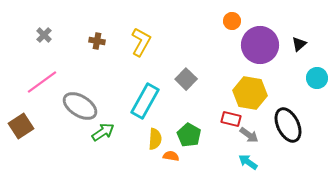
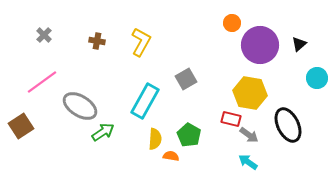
orange circle: moved 2 px down
gray square: rotated 15 degrees clockwise
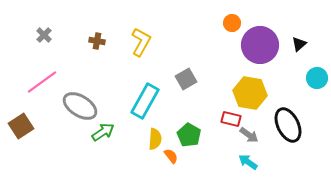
orange semicircle: rotated 42 degrees clockwise
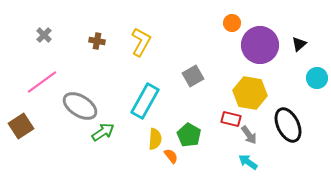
gray square: moved 7 px right, 3 px up
gray arrow: rotated 18 degrees clockwise
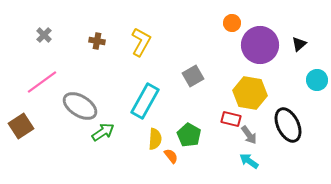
cyan circle: moved 2 px down
cyan arrow: moved 1 px right, 1 px up
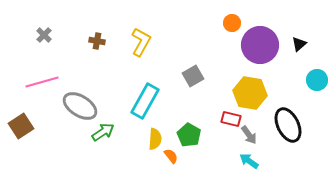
pink line: rotated 20 degrees clockwise
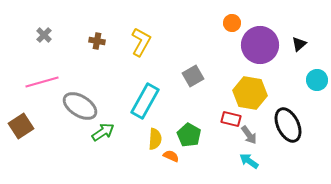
orange semicircle: rotated 28 degrees counterclockwise
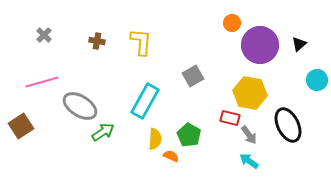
yellow L-shape: rotated 24 degrees counterclockwise
red rectangle: moved 1 px left, 1 px up
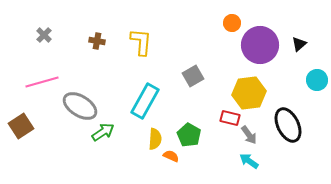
yellow hexagon: moved 1 px left; rotated 16 degrees counterclockwise
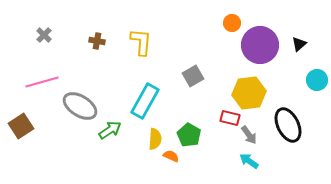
green arrow: moved 7 px right, 2 px up
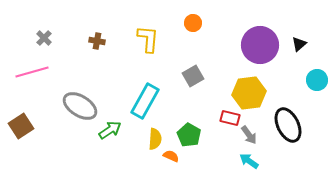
orange circle: moved 39 px left
gray cross: moved 3 px down
yellow L-shape: moved 7 px right, 3 px up
pink line: moved 10 px left, 10 px up
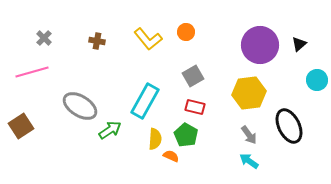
orange circle: moved 7 px left, 9 px down
yellow L-shape: rotated 136 degrees clockwise
red rectangle: moved 35 px left, 11 px up
black ellipse: moved 1 px right, 1 px down
green pentagon: moved 3 px left
